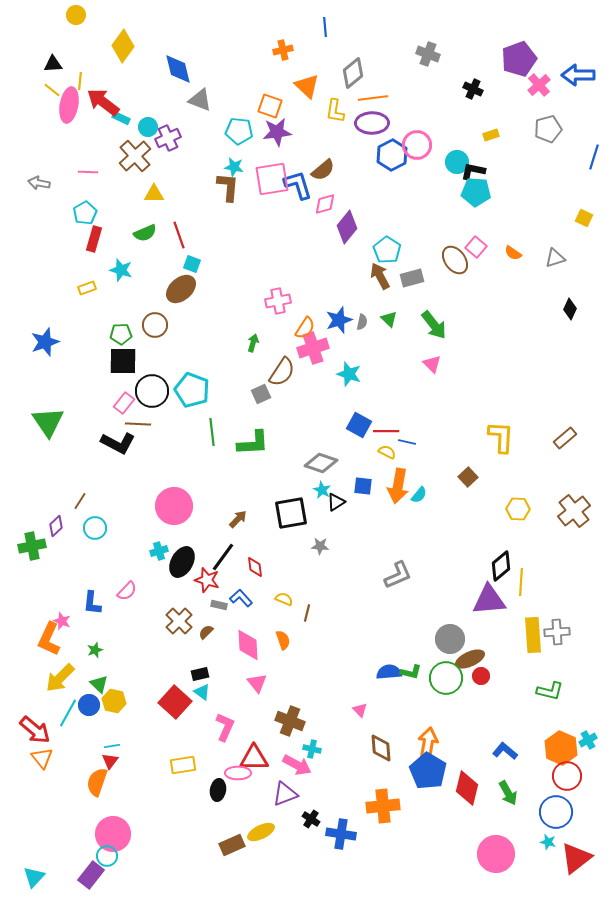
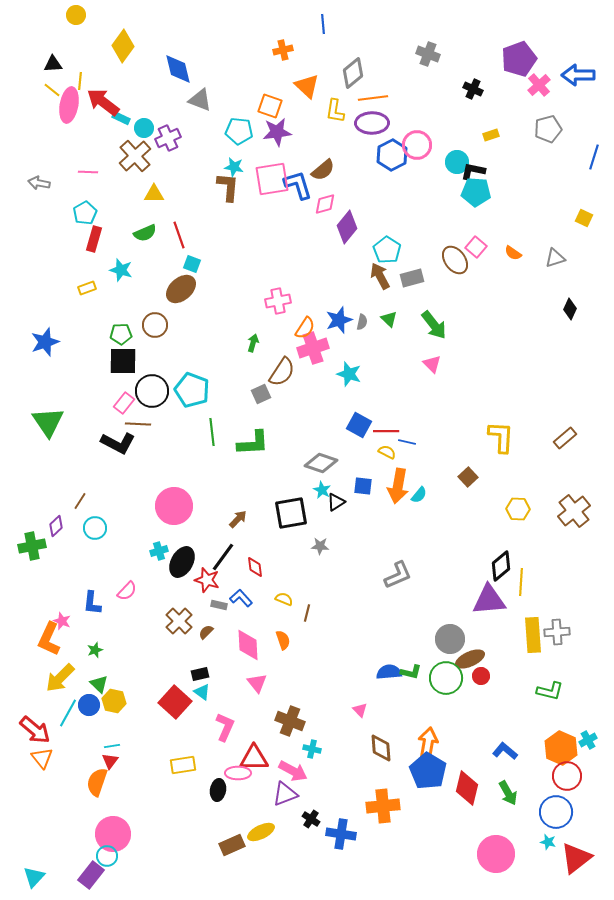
blue line at (325, 27): moved 2 px left, 3 px up
cyan circle at (148, 127): moved 4 px left, 1 px down
pink arrow at (297, 765): moved 4 px left, 6 px down
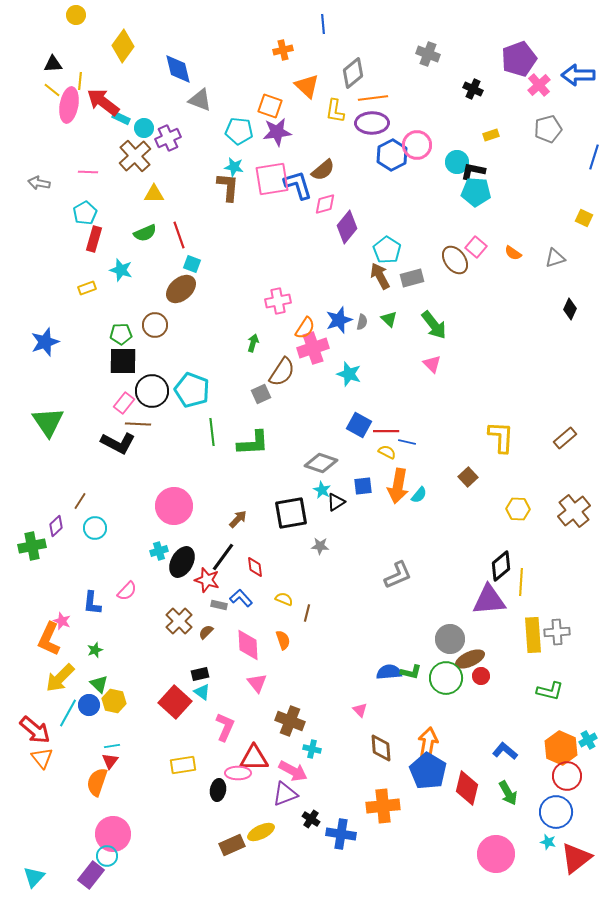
blue square at (363, 486): rotated 12 degrees counterclockwise
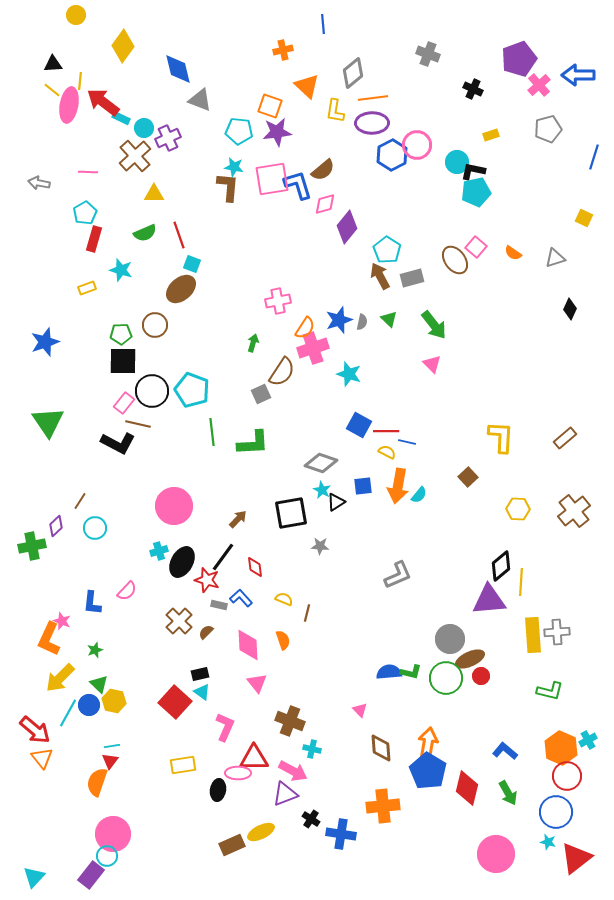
cyan pentagon at (476, 192): rotated 16 degrees counterclockwise
brown line at (138, 424): rotated 10 degrees clockwise
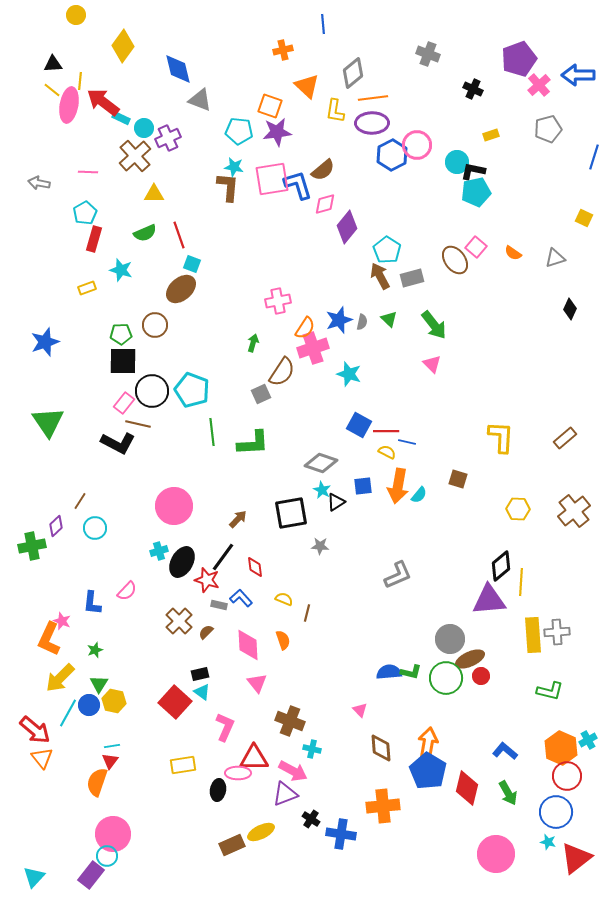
brown square at (468, 477): moved 10 px left, 2 px down; rotated 30 degrees counterclockwise
green triangle at (99, 684): rotated 18 degrees clockwise
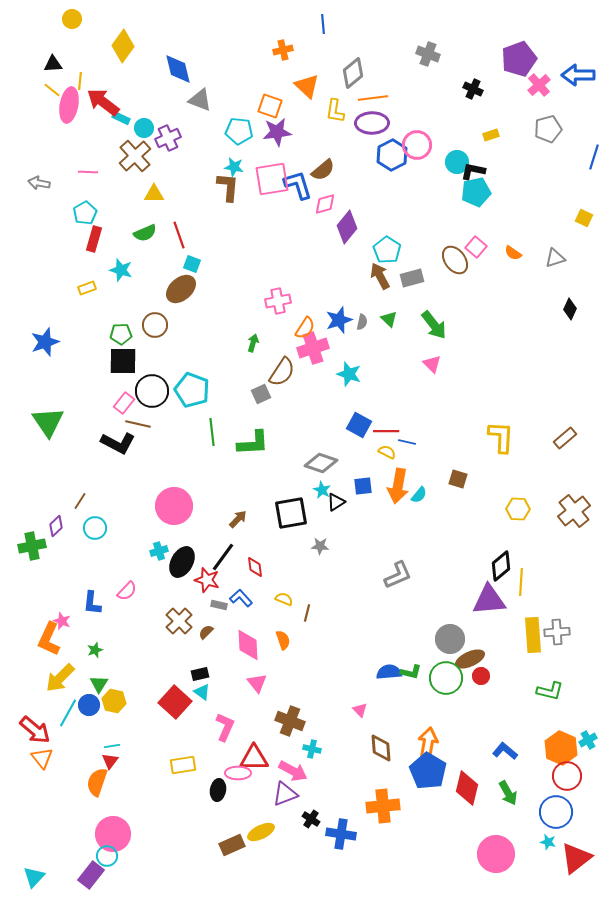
yellow circle at (76, 15): moved 4 px left, 4 px down
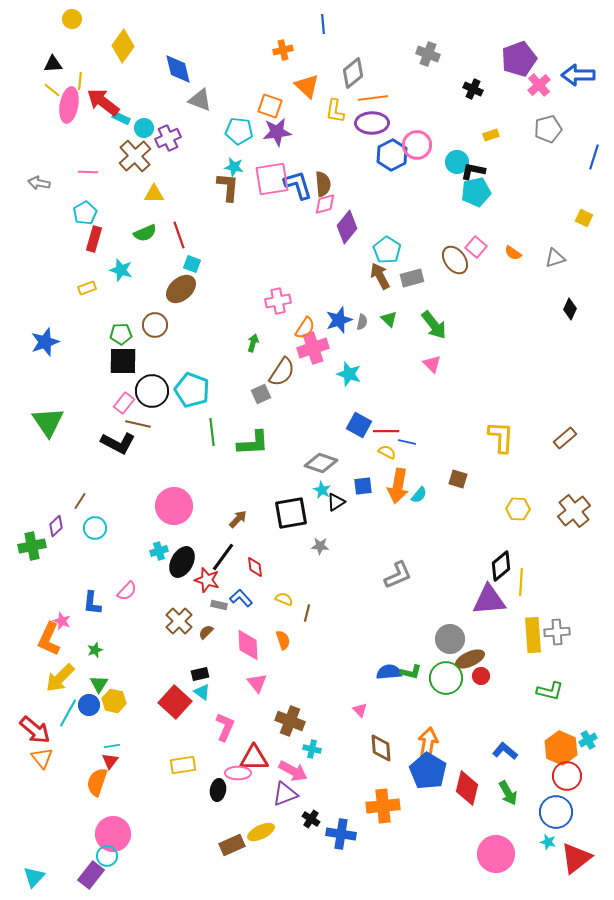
brown semicircle at (323, 170): moved 14 px down; rotated 55 degrees counterclockwise
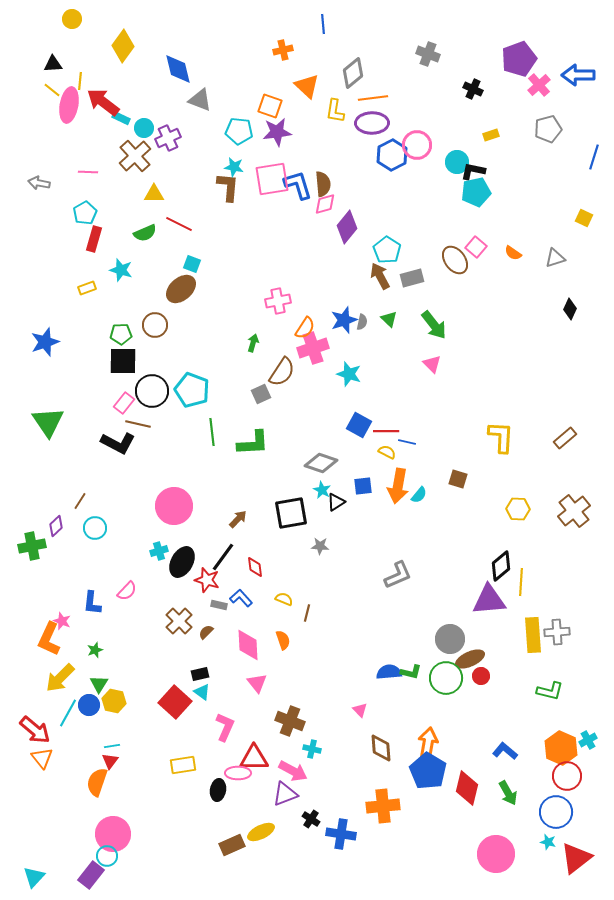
red line at (179, 235): moved 11 px up; rotated 44 degrees counterclockwise
blue star at (339, 320): moved 5 px right
